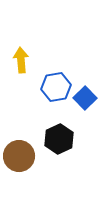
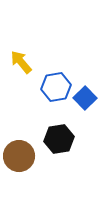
yellow arrow: moved 2 px down; rotated 35 degrees counterclockwise
black hexagon: rotated 16 degrees clockwise
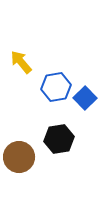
brown circle: moved 1 px down
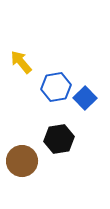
brown circle: moved 3 px right, 4 px down
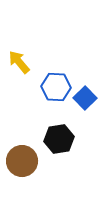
yellow arrow: moved 2 px left
blue hexagon: rotated 12 degrees clockwise
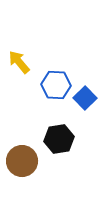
blue hexagon: moved 2 px up
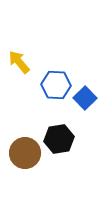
brown circle: moved 3 px right, 8 px up
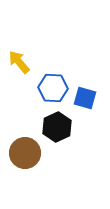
blue hexagon: moved 3 px left, 3 px down
blue square: rotated 30 degrees counterclockwise
black hexagon: moved 2 px left, 12 px up; rotated 16 degrees counterclockwise
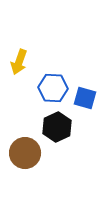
yellow arrow: rotated 120 degrees counterclockwise
